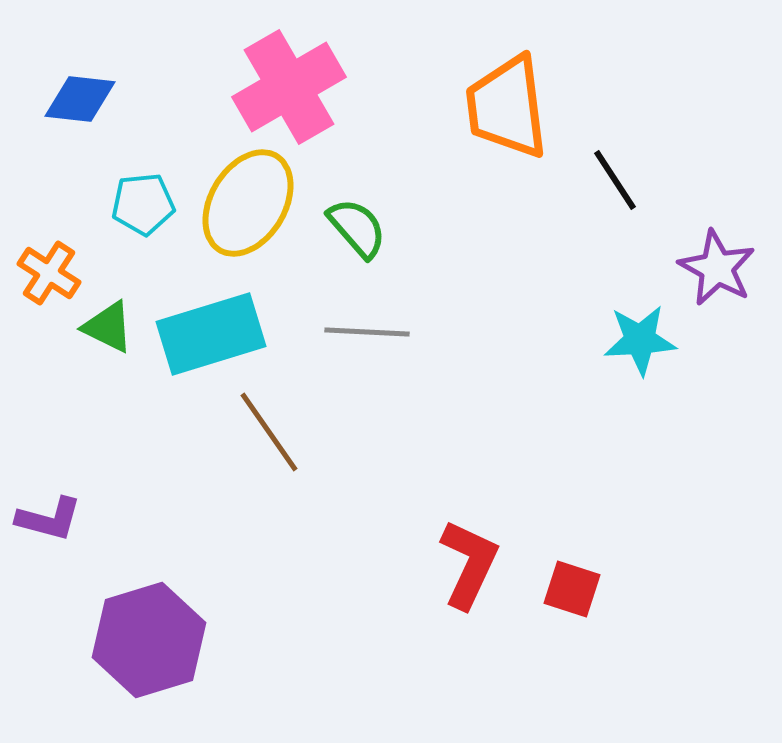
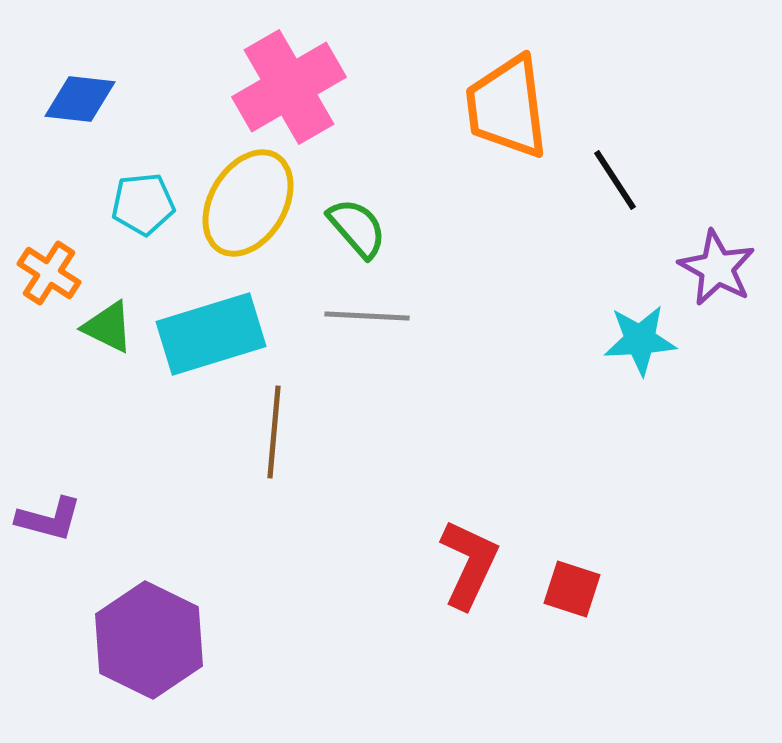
gray line: moved 16 px up
brown line: moved 5 px right; rotated 40 degrees clockwise
purple hexagon: rotated 17 degrees counterclockwise
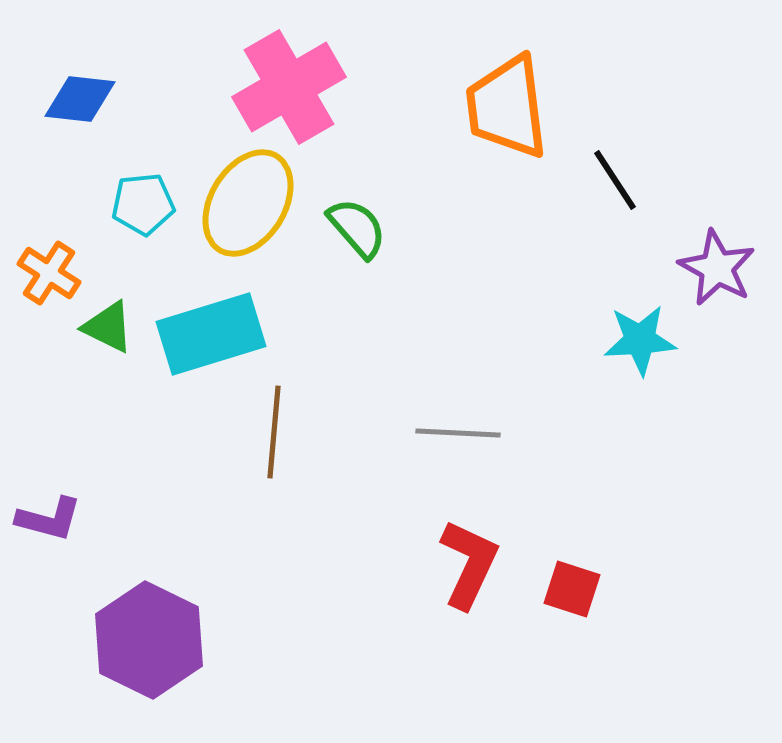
gray line: moved 91 px right, 117 px down
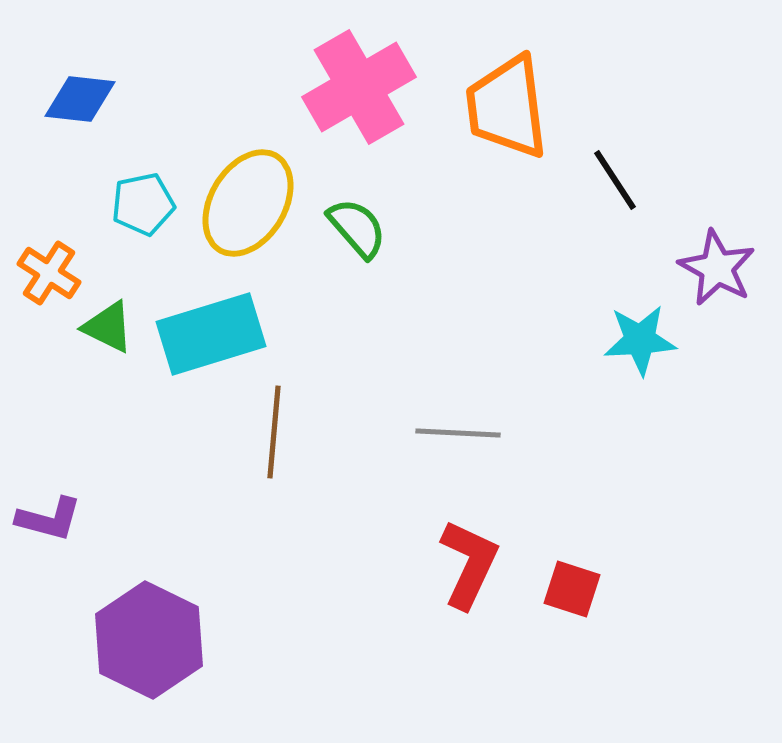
pink cross: moved 70 px right
cyan pentagon: rotated 6 degrees counterclockwise
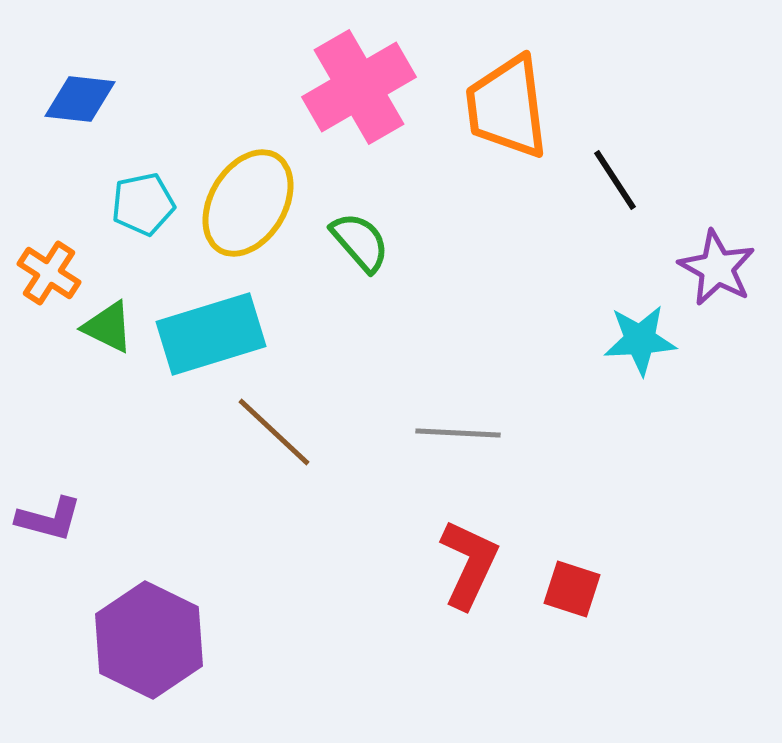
green semicircle: moved 3 px right, 14 px down
brown line: rotated 52 degrees counterclockwise
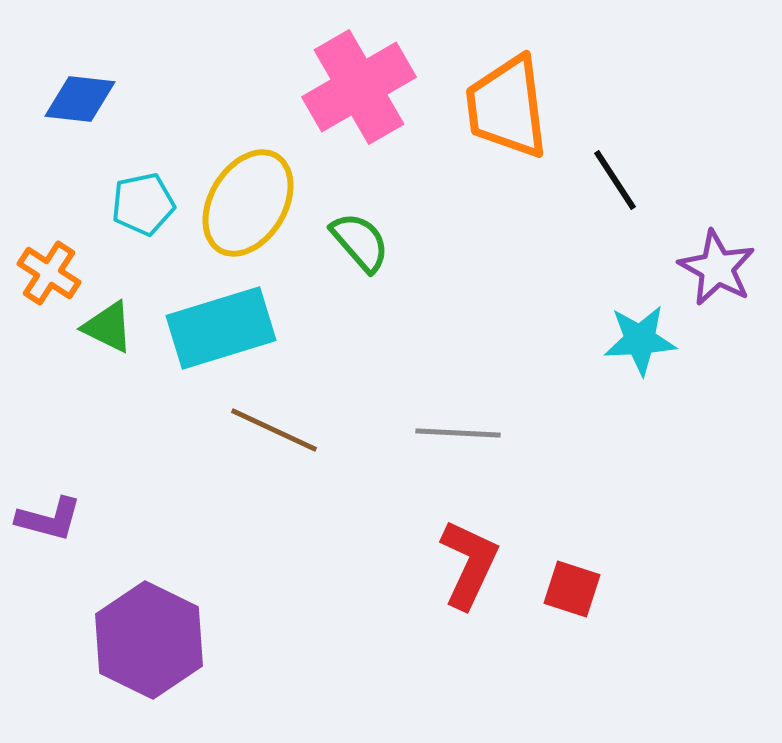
cyan rectangle: moved 10 px right, 6 px up
brown line: moved 2 px up; rotated 18 degrees counterclockwise
